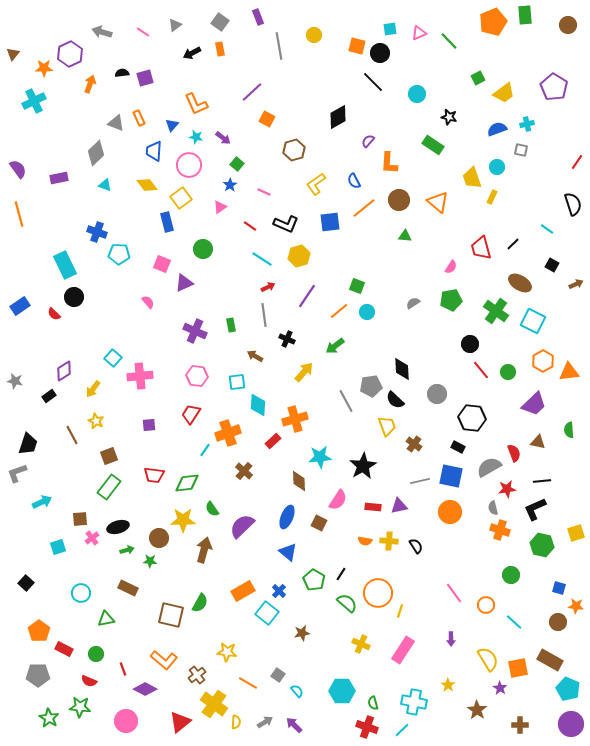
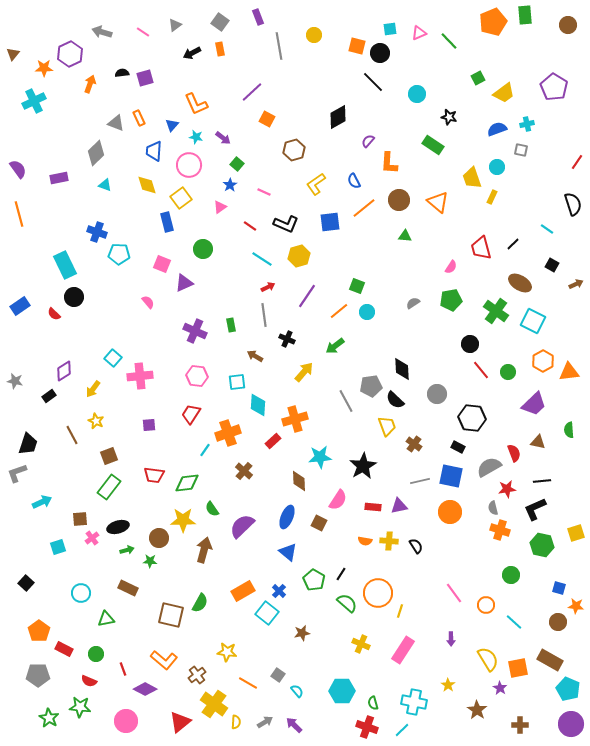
yellow diamond at (147, 185): rotated 20 degrees clockwise
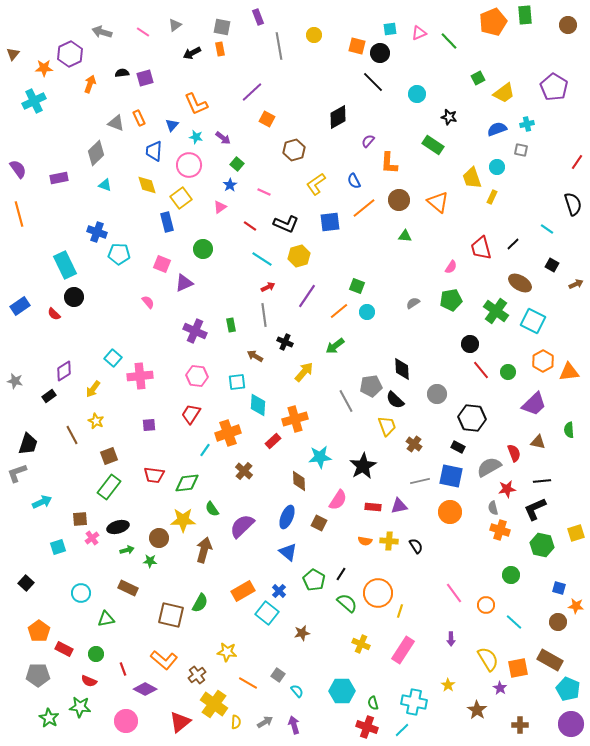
gray square at (220, 22): moved 2 px right, 5 px down; rotated 24 degrees counterclockwise
black cross at (287, 339): moved 2 px left, 3 px down
purple arrow at (294, 725): rotated 30 degrees clockwise
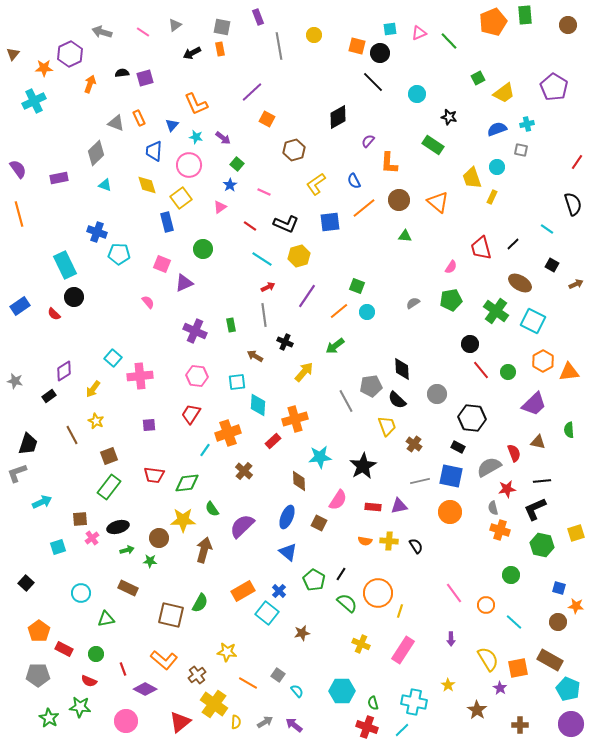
black semicircle at (395, 400): moved 2 px right
purple arrow at (294, 725): rotated 36 degrees counterclockwise
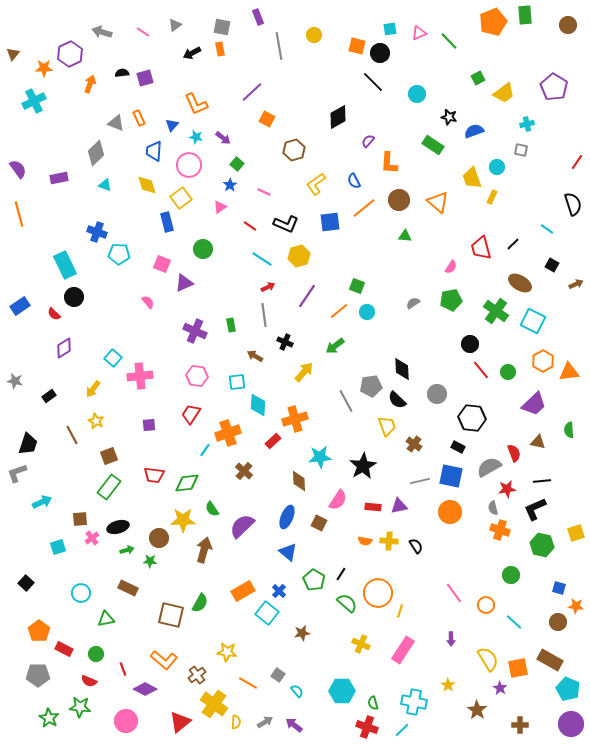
blue semicircle at (497, 129): moved 23 px left, 2 px down
purple diamond at (64, 371): moved 23 px up
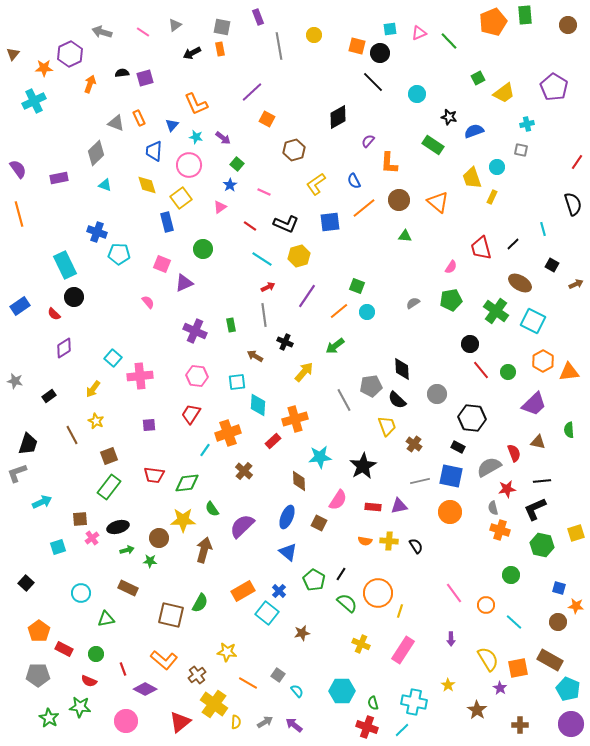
cyan line at (547, 229): moved 4 px left; rotated 40 degrees clockwise
gray line at (346, 401): moved 2 px left, 1 px up
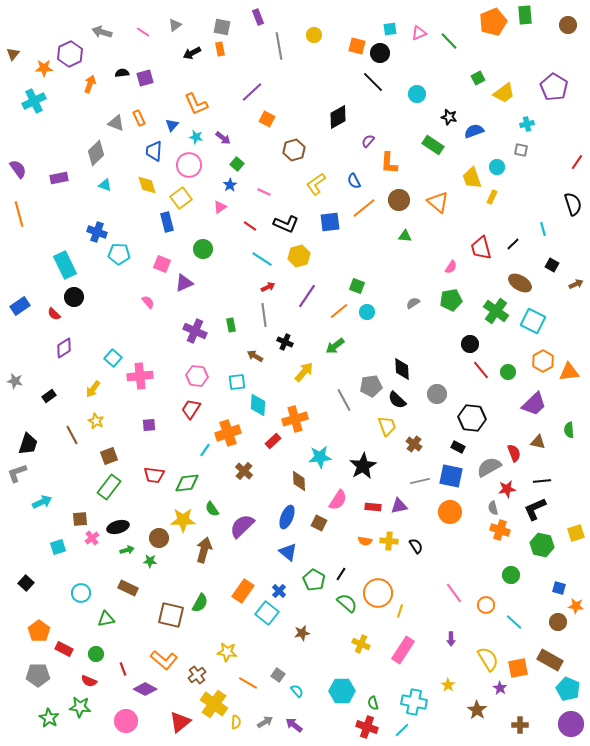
red trapezoid at (191, 414): moved 5 px up
orange rectangle at (243, 591): rotated 25 degrees counterclockwise
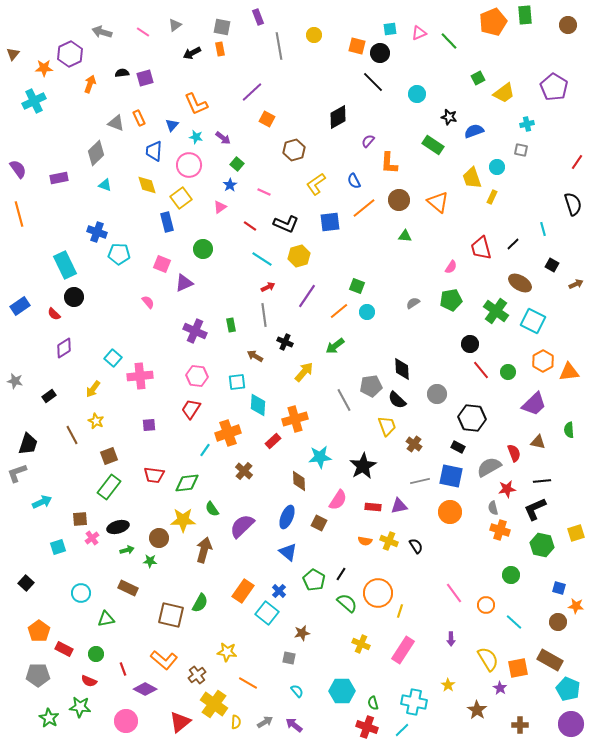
yellow cross at (389, 541): rotated 18 degrees clockwise
gray square at (278, 675): moved 11 px right, 17 px up; rotated 24 degrees counterclockwise
